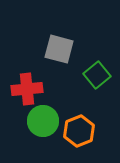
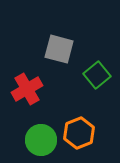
red cross: rotated 24 degrees counterclockwise
green circle: moved 2 px left, 19 px down
orange hexagon: moved 2 px down
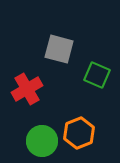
green square: rotated 28 degrees counterclockwise
green circle: moved 1 px right, 1 px down
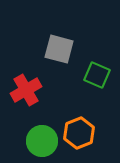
red cross: moved 1 px left, 1 px down
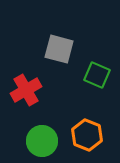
orange hexagon: moved 8 px right, 2 px down; rotated 16 degrees counterclockwise
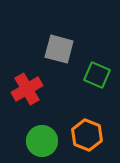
red cross: moved 1 px right, 1 px up
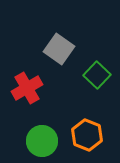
gray square: rotated 20 degrees clockwise
green square: rotated 20 degrees clockwise
red cross: moved 1 px up
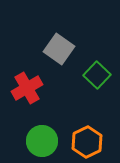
orange hexagon: moved 7 px down; rotated 12 degrees clockwise
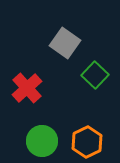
gray square: moved 6 px right, 6 px up
green square: moved 2 px left
red cross: rotated 12 degrees counterclockwise
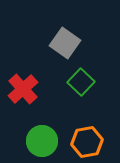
green square: moved 14 px left, 7 px down
red cross: moved 4 px left, 1 px down
orange hexagon: rotated 16 degrees clockwise
